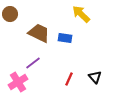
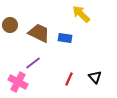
brown circle: moved 11 px down
pink cross: rotated 30 degrees counterclockwise
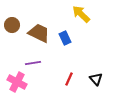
brown circle: moved 2 px right
blue rectangle: rotated 56 degrees clockwise
purple line: rotated 28 degrees clockwise
black triangle: moved 1 px right, 2 px down
pink cross: moved 1 px left
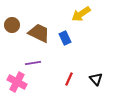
yellow arrow: rotated 78 degrees counterclockwise
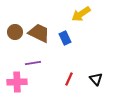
brown circle: moved 3 px right, 7 px down
pink cross: rotated 30 degrees counterclockwise
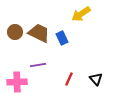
blue rectangle: moved 3 px left
purple line: moved 5 px right, 2 px down
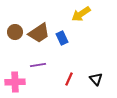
brown trapezoid: rotated 120 degrees clockwise
pink cross: moved 2 px left
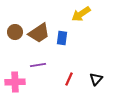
blue rectangle: rotated 32 degrees clockwise
black triangle: rotated 24 degrees clockwise
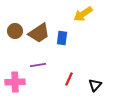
yellow arrow: moved 2 px right
brown circle: moved 1 px up
black triangle: moved 1 px left, 6 px down
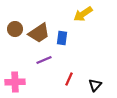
brown circle: moved 2 px up
purple line: moved 6 px right, 5 px up; rotated 14 degrees counterclockwise
